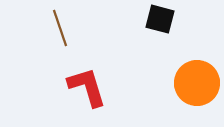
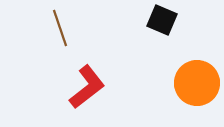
black square: moved 2 px right, 1 px down; rotated 8 degrees clockwise
red L-shape: rotated 69 degrees clockwise
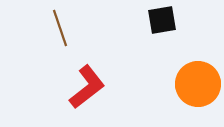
black square: rotated 32 degrees counterclockwise
orange circle: moved 1 px right, 1 px down
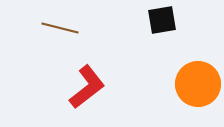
brown line: rotated 57 degrees counterclockwise
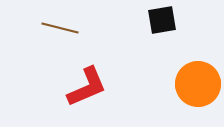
red L-shape: rotated 15 degrees clockwise
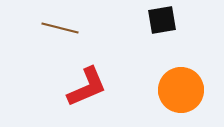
orange circle: moved 17 px left, 6 px down
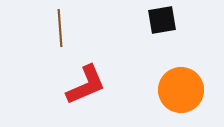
brown line: rotated 72 degrees clockwise
red L-shape: moved 1 px left, 2 px up
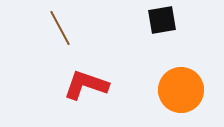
brown line: rotated 24 degrees counterclockwise
red L-shape: rotated 138 degrees counterclockwise
